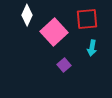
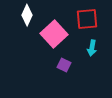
pink square: moved 2 px down
purple square: rotated 24 degrees counterclockwise
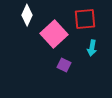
red square: moved 2 px left
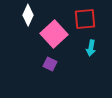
white diamond: moved 1 px right
cyan arrow: moved 1 px left
purple square: moved 14 px left, 1 px up
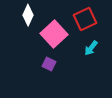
red square: rotated 20 degrees counterclockwise
cyan arrow: rotated 28 degrees clockwise
purple square: moved 1 px left
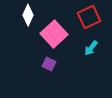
red square: moved 4 px right, 2 px up
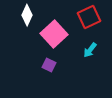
white diamond: moved 1 px left
cyan arrow: moved 1 px left, 2 px down
purple square: moved 1 px down
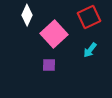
purple square: rotated 24 degrees counterclockwise
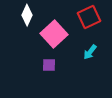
cyan arrow: moved 2 px down
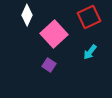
purple square: rotated 32 degrees clockwise
